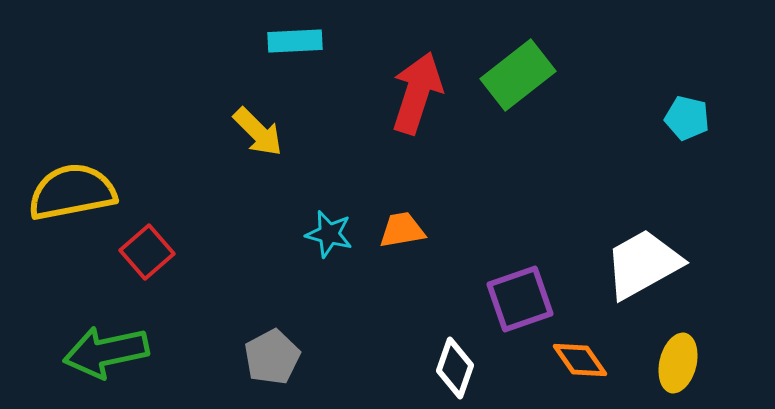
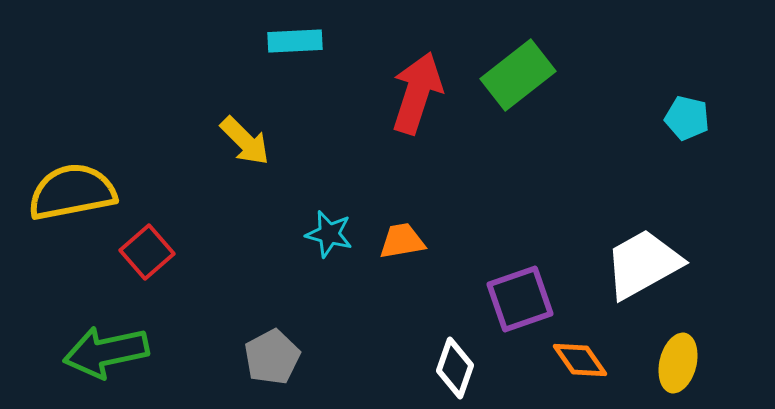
yellow arrow: moved 13 px left, 9 px down
orange trapezoid: moved 11 px down
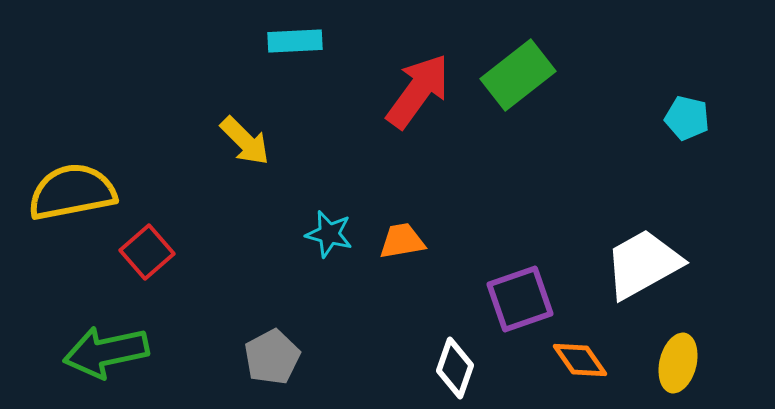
red arrow: moved 1 px right, 2 px up; rotated 18 degrees clockwise
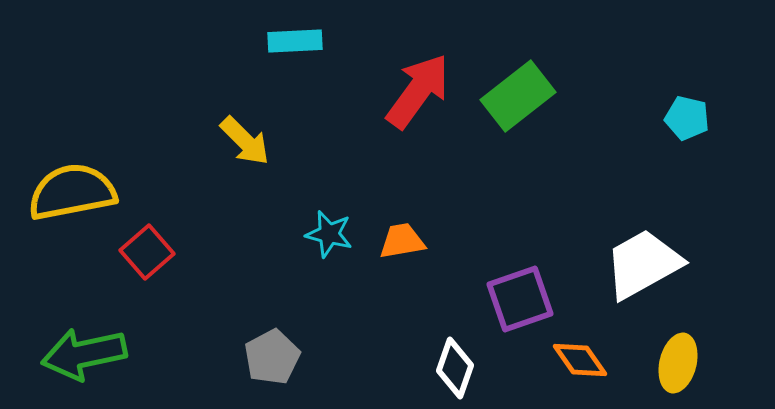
green rectangle: moved 21 px down
green arrow: moved 22 px left, 2 px down
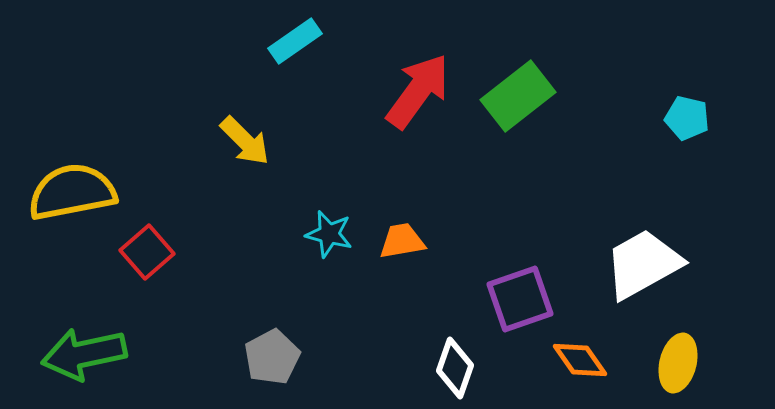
cyan rectangle: rotated 32 degrees counterclockwise
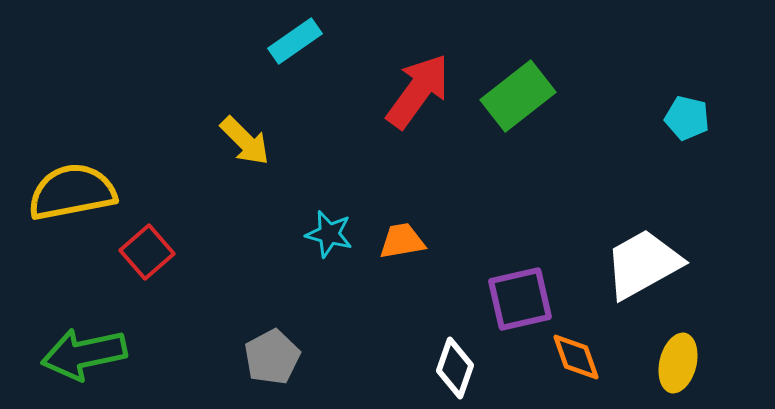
purple square: rotated 6 degrees clockwise
orange diamond: moved 4 px left, 3 px up; rotated 16 degrees clockwise
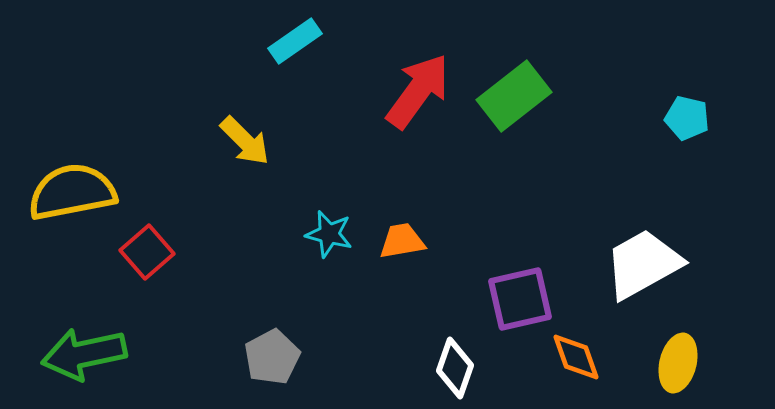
green rectangle: moved 4 px left
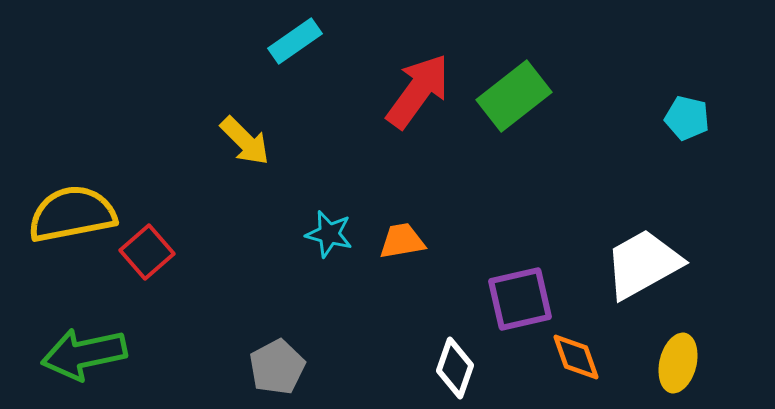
yellow semicircle: moved 22 px down
gray pentagon: moved 5 px right, 10 px down
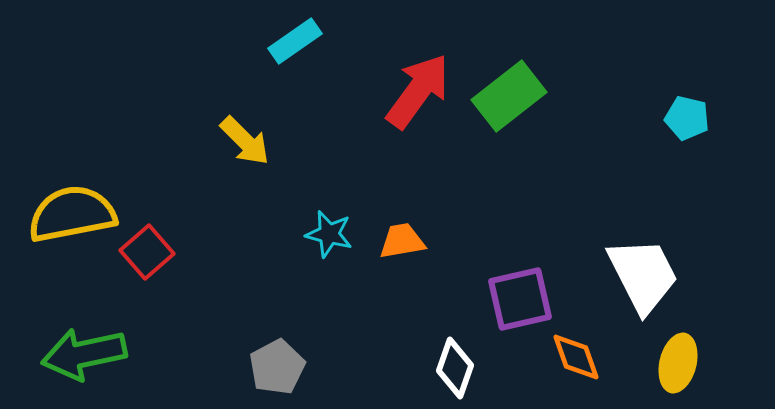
green rectangle: moved 5 px left
white trapezoid: moved 11 px down; rotated 92 degrees clockwise
